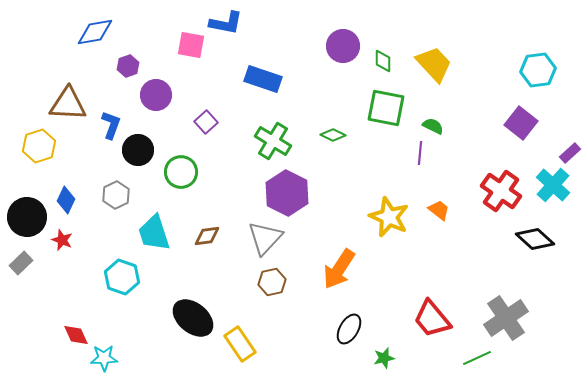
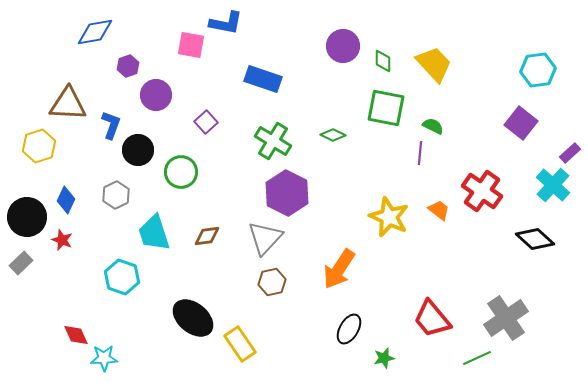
red cross at (501, 191): moved 19 px left
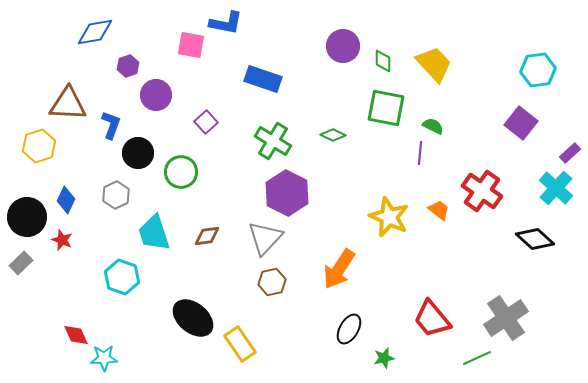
black circle at (138, 150): moved 3 px down
cyan cross at (553, 185): moved 3 px right, 3 px down
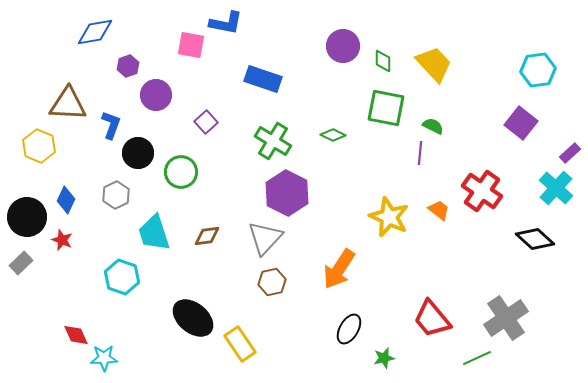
yellow hexagon at (39, 146): rotated 20 degrees counterclockwise
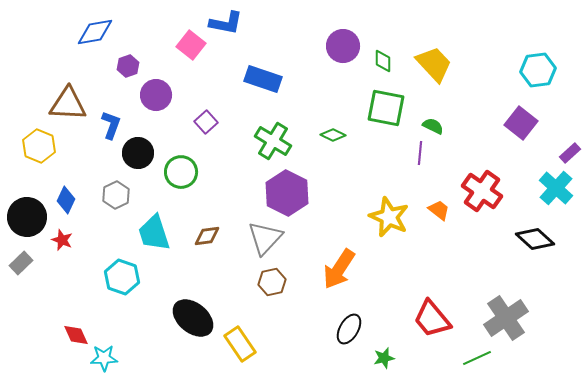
pink square at (191, 45): rotated 28 degrees clockwise
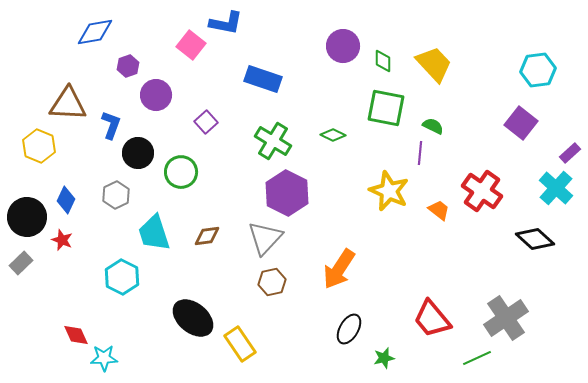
yellow star at (389, 217): moved 26 px up
cyan hexagon at (122, 277): rotated 8 degrees clockwise
